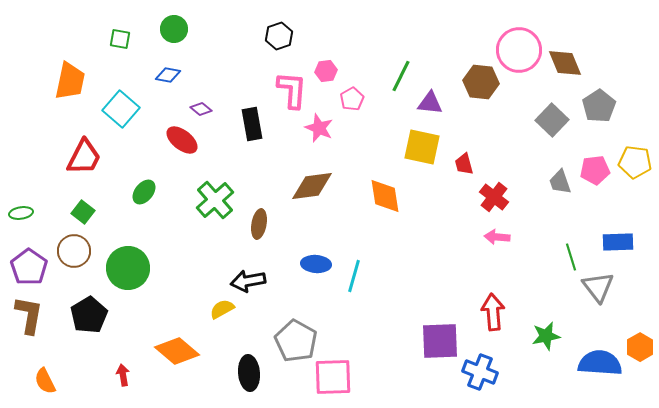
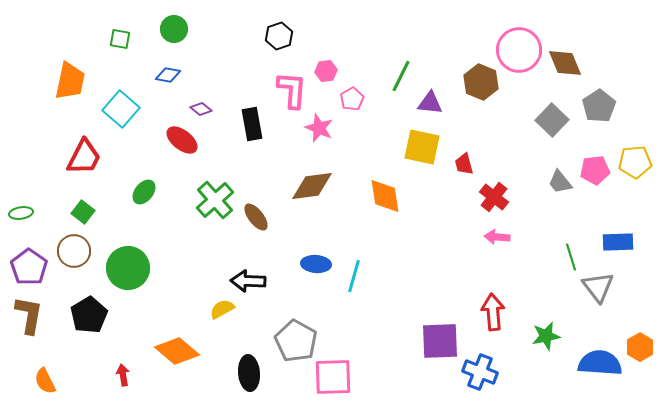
brown hexagon at (481, 82): rotated 16 degrees clockwise
yellow pentagon at (635, 162): rotated 12 degrees counterclockwise
gray trapezoid at (560, 182): rotated 20 degrees counterclockwise
brown ellipse at (259, 224): moved 3 px left, 7 px up; rotated 48 degrees counterclockwise
black arrow at (248, 281): rotated 12 degrees clockwise
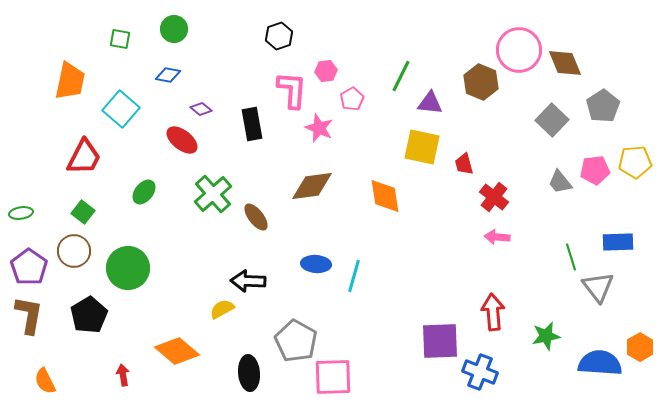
gray pentagon at (599, 106): moved 4 px right
green cross at (215, 200): moved 2 px left, 6 px up
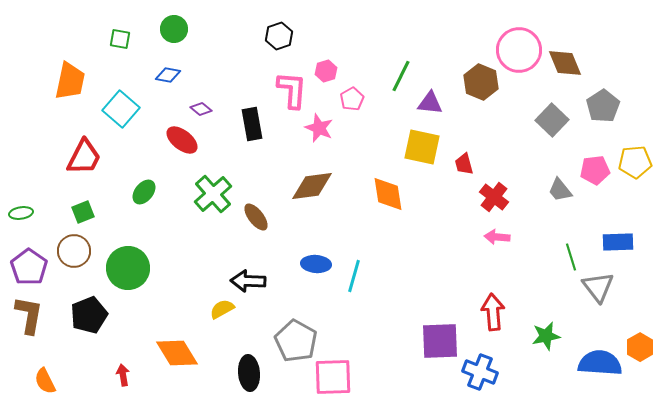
pink hexagon at (326, 71): rotated 10 degrees counterclockwise
gray trapezoid at (560, 182): moved 8 px down
orange diamond at (385, 196): moved 3 px right, 2 px up
green square at (83, 212): rotated 30 degrees clockwise
black pentagon at (89, 315): rotated 9 degrees clockwise
orange diamond at (177, 351): moved 2 px down; rotated 18 degrees clockwise
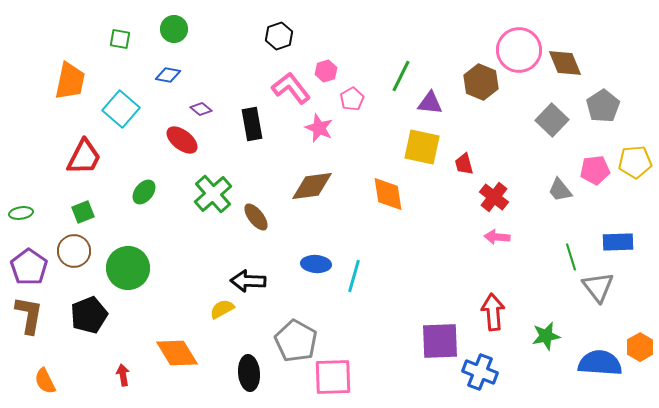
pink L-shape at (292, 90): moved 1 px left, 2 px up; rotated 42 degrees counterclockwise
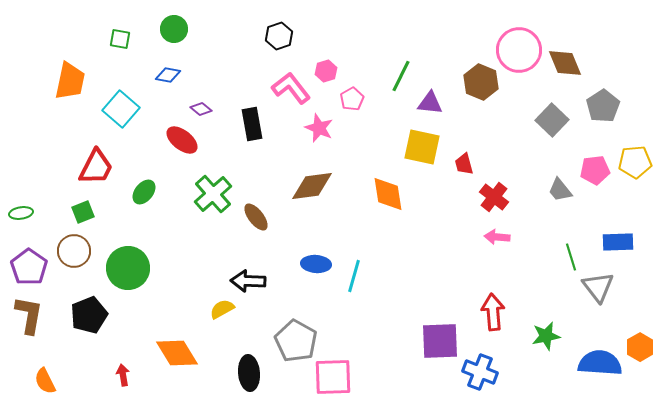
red trapezoid at (84, 157): moved 12 px right, 10 px down
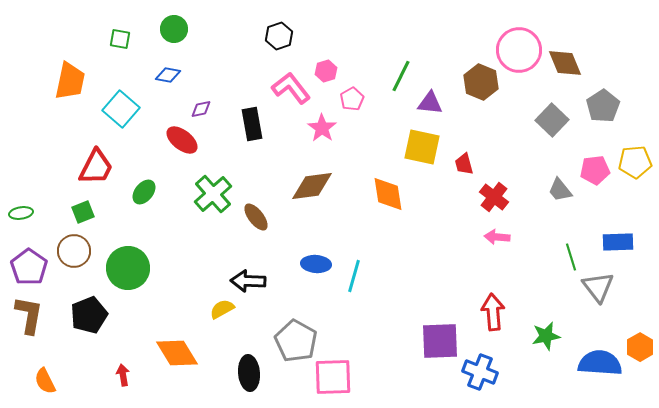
purple diamond at (201, 109): rotated 50 degrees counterclockwise
pink star at (319, 128): moved 3 px right; rotated 12 degrees clockwise
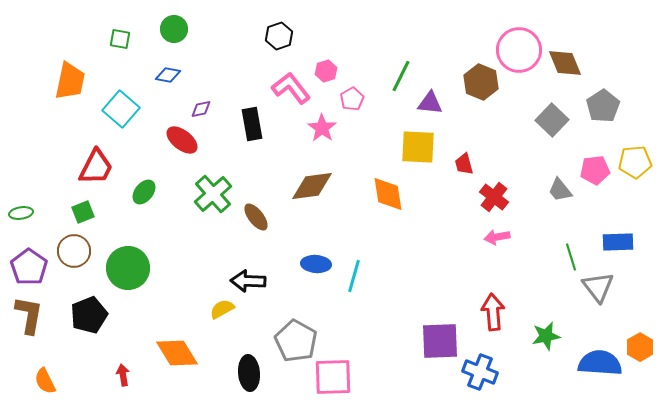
yellow square at (422, 147): moved 4 px left; rotated 9 degrees counterclockwise
pink arrow at (497, 237): rotated 15 degrees counterclockwise
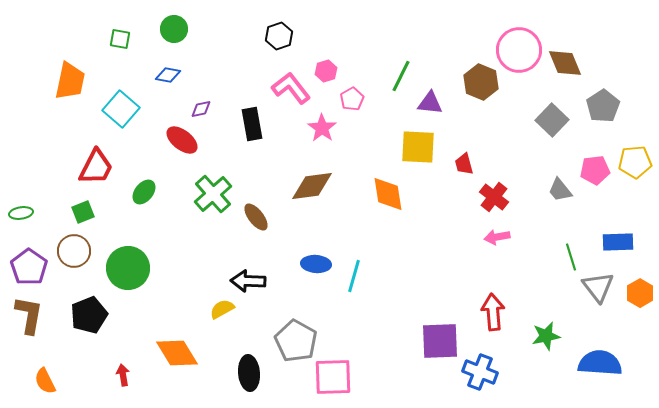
orange hexagon at (640, 347): moved 54 px up
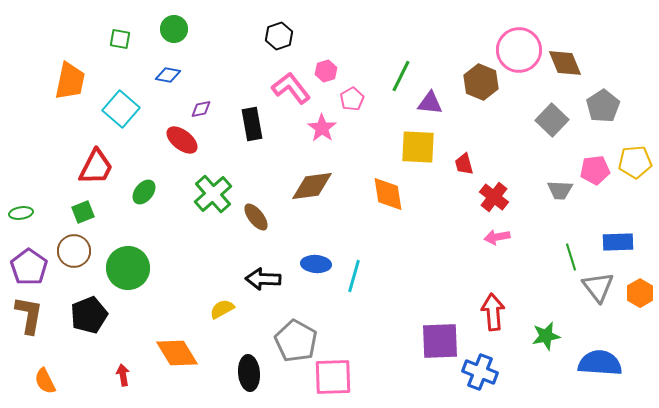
gray trapezoid at (560, 190): rotated 48 degrees counterclockwise
black arrow at (248, 281): moved 15 px right, 2 px up
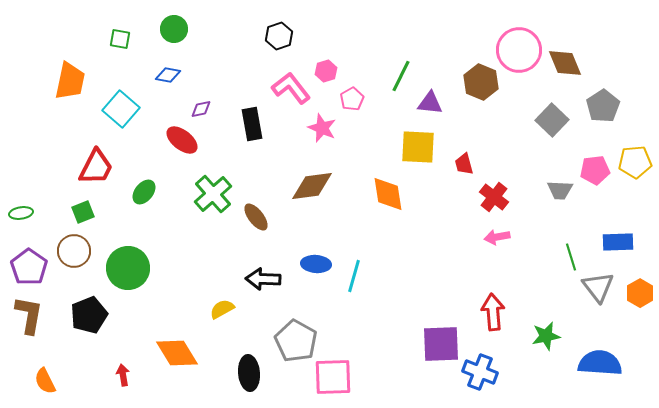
pink star at (322, 128): rotated 12 degrees counterclockwise
purple square at (440, 341): moved 1 px right, 3 px down
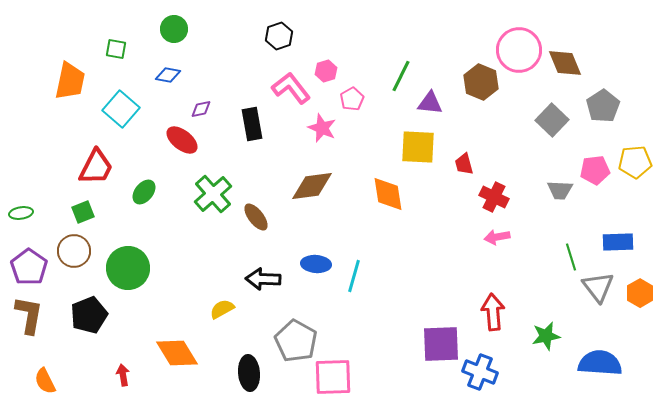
green square at (120, 39): moved 4 px left, 10 px down
red cross at (494, 197): rotated 12 degrees counterclockwise
